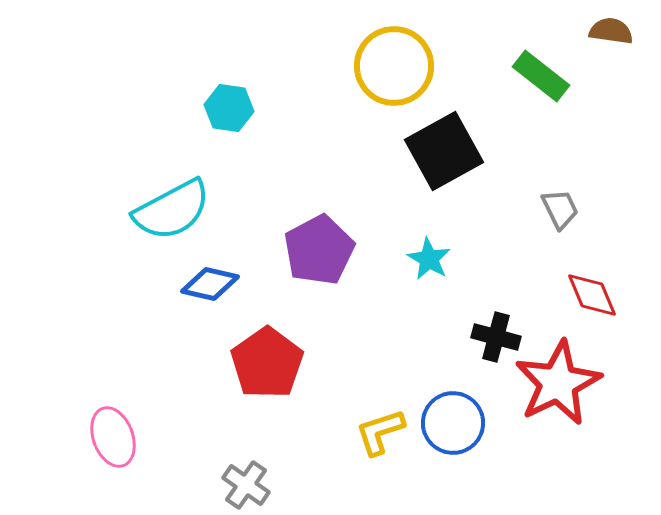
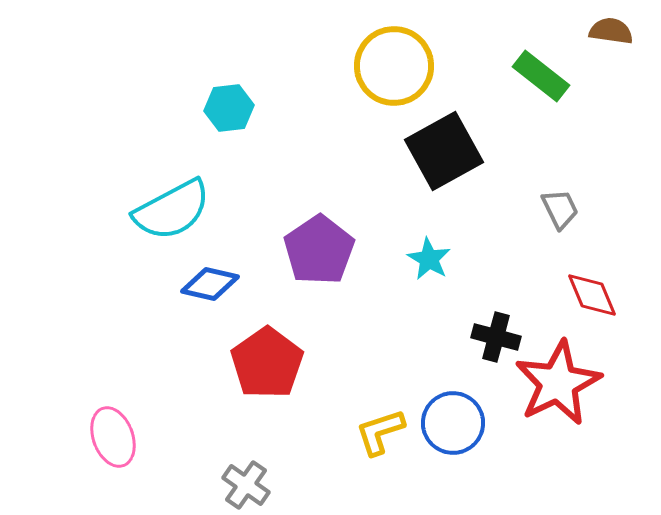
cyan hexagon: rotated 15 degrees counterclockwise
purple pentagon: rotated 6 degrees counterclockwise
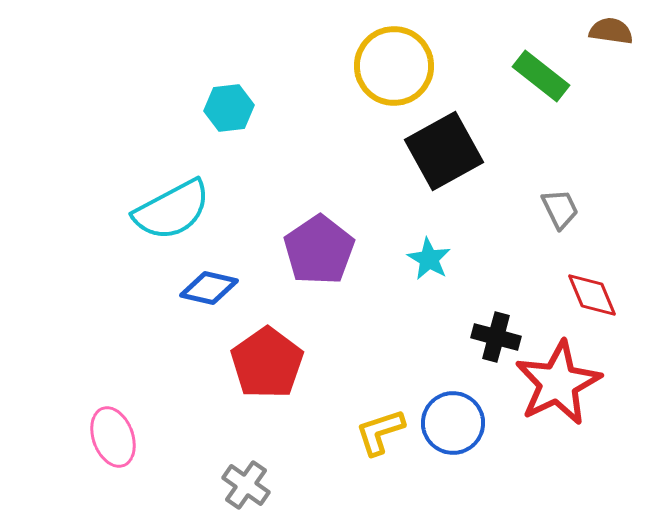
blue diamond: moved 1 px left, 4 px down
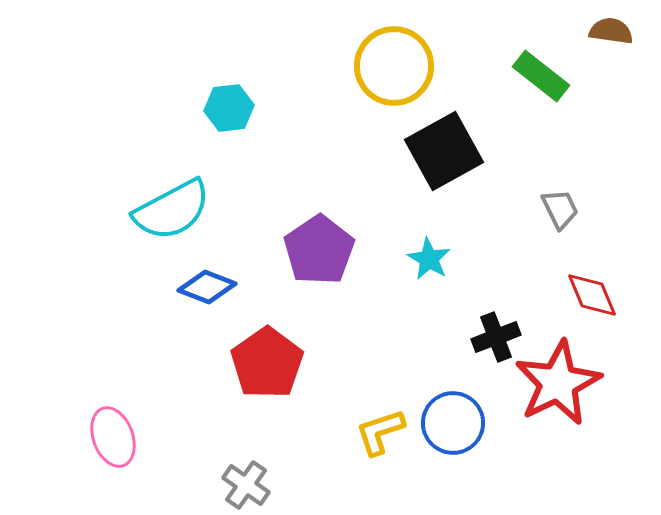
blue diamond: moved 2 px left, 1 px up; rotated 8 degrees clockwise
black cross: rotated 36 degrees counterclockwise
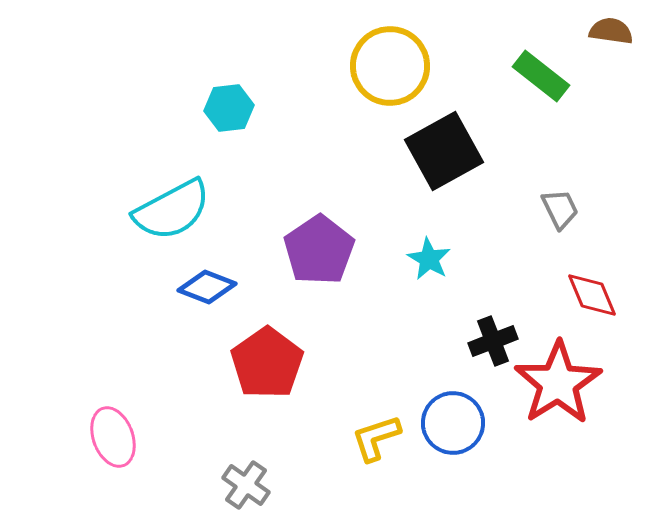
yellow circle: moved 4 px left
black cross: moved 3 px left, 4 px down
red star: rotated 6 degrees counterclockwise
yellow L-shape: moved 4 px left, 6 px down
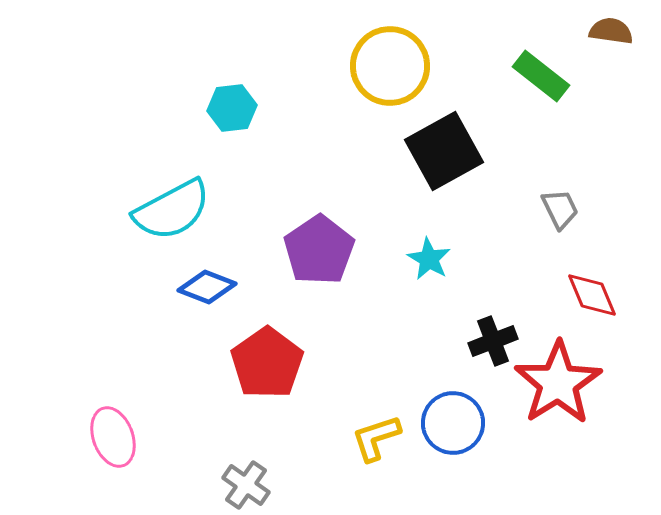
cyan hexagon: moved 3 px right
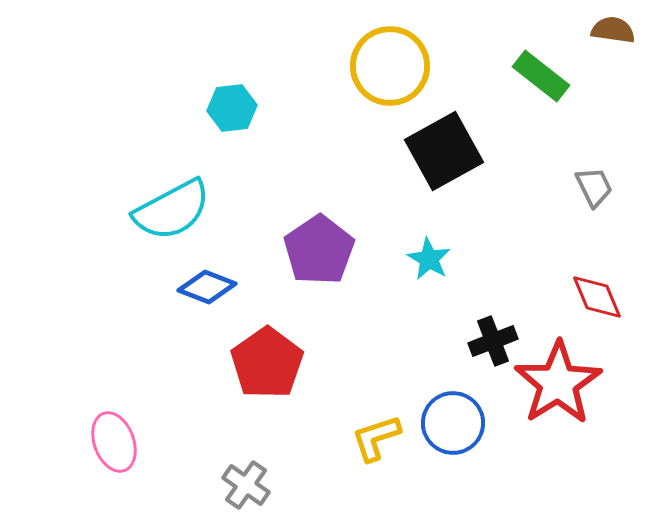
brown semicircle: moved 2 px right, 1 px up
gray trapezoid: moved 34 px right, 22 px up
red diamond: moved 5 px right, 2 px down
pink ellipse: moved 1 px right, 5 px down
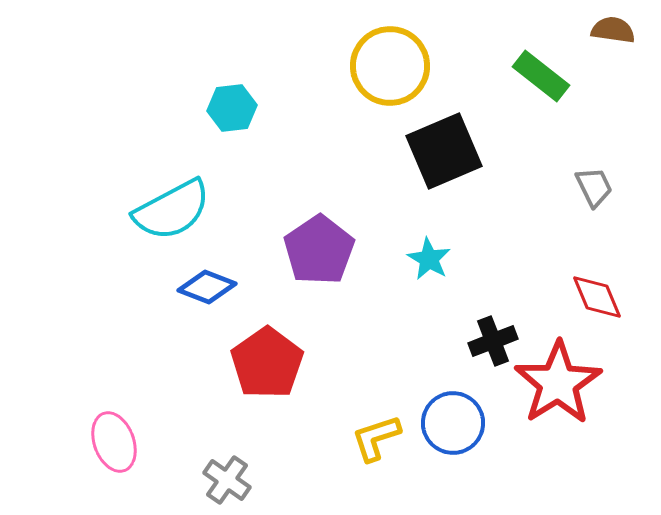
black square: rotated 6 degrees clockwise
gray cross: moved 19 px left, 5 px up
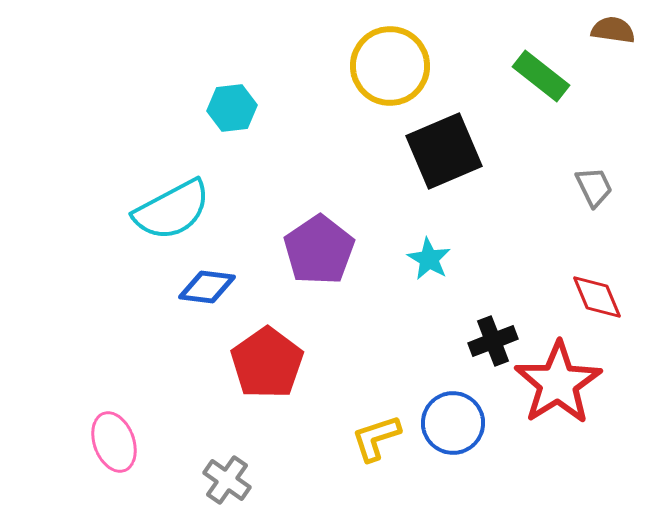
blue diamond: rotated 14 degrees counterclockwise
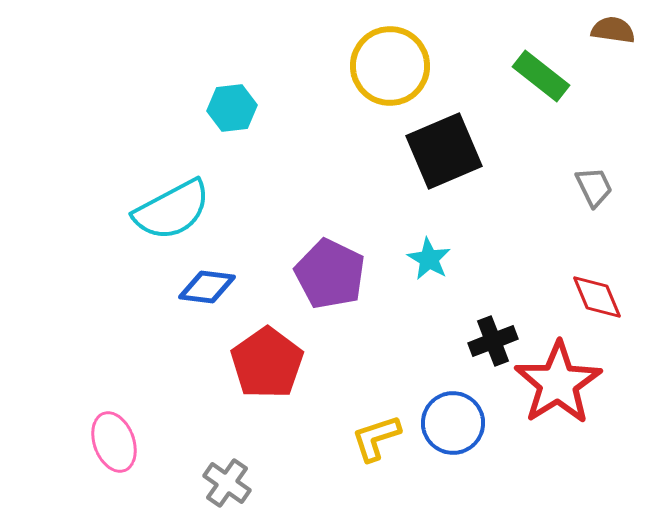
purple pentagon: moved 11 px right, 24 px down; rotated 12 degrees counterclockwise
gray cross: moved 3 px down
